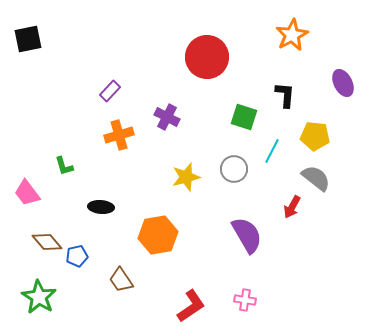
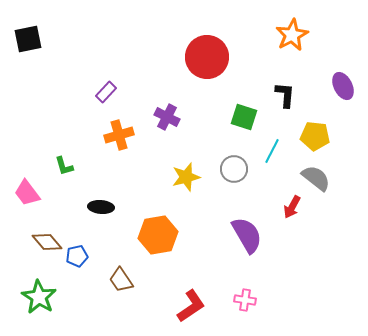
purple ellipse: moved 3 px down
purple rectangle: moved 4 px left, 1 px down
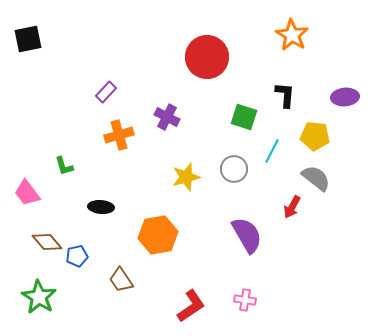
orange star: rotated 12 degrees counterclockwise
purple ellipse: moved 2 px right, 11 px down; rotated 68 degrees counterclockwise
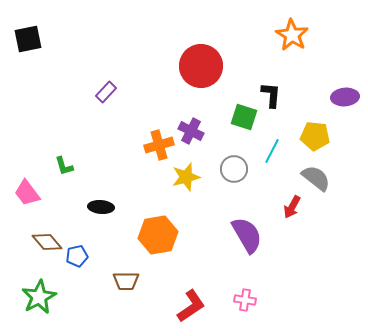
red circle: moved 6 px left, 9 px down
black L-shape: moved 14 px left
purple cross: moved 24 px right, 14 px down
orange cross: moved 40 px right, 10 px down
brown trapezoid: moved 5 px right, 1 px down; rotated 56 degrees counterclockwise
green star: rotated 12 degrees clockwise
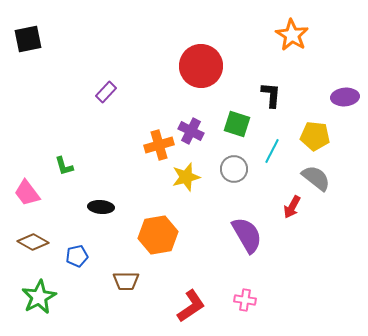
green square: moved 7 px left, 7 px down
brown diamond: moved 14 px left; rotated 20 degrees counterclockwise
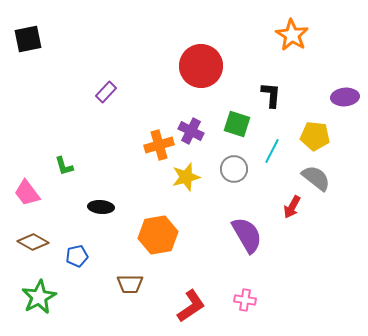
brown trapezoid: moved 4 px right, 3 px down
